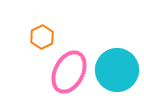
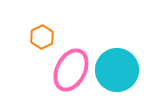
pink ellipse: moved 2 px right, 2 px up
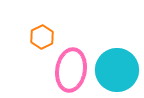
pink ellipse: rotated 18 degrees counterclockwise
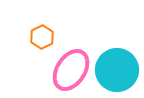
pink ellipse: rotated 24 degrees clockwise
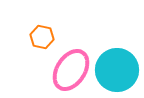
orange hexagon: rotated 20 degrees counterclockwise
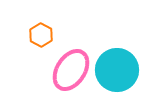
orange hexagon: moved 1 px left, 2 px up; rotated 15 degrees clockwise
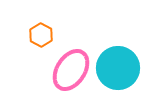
cyan circle: moved 1 px right, 2 px up
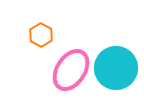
cyan circle: moved 2 px left
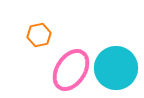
orange hexagon: moved 2 px left; rotated 20 degrees clockwise
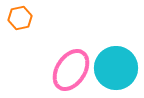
orange hexagon: moved 19 px left, 17 px up
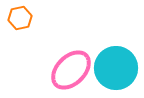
pink ellipse: rotated 12 degrees clockwise
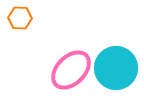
orange hexagon: rotated 15 degrees clockwise
